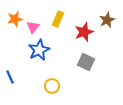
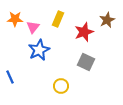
orange star: rotated 14 degrees clockwise
yellow circle: moved 9 px right
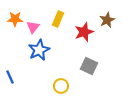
gray square: moved 3 px right, 4 px down
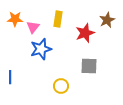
yellow rectangle: rotated 14 degrees counterclockwise
red star: moved 1 px right, 1 px down
blue star: moved 2 px right, 1 px up; rotated 10 degrees clockwise
gray square: rotated 24 degrees counterclockwise
blue line: rotated 24 degrees clockwise
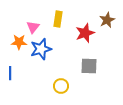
orange star: moved 4 px right, 23 px down
blue line: moved 4 px up
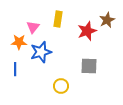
red star: moved 2 px right, 2 px up
blue star: moved 3 px down
blue line: moved 5 px right, 4 px up
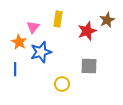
orange star: rotated 28 degrees clockwise
yellow circle: moved 1 px right, 2 px up
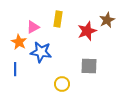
pink triangle: rotated 24 degrees clockwise
blue star: rotated 25 degrees clockwise
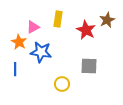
red star: moved 1 px left, 1 px up; rotated 24 degrees counterclockwise
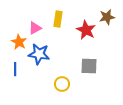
brown star: moved 3 px up; rotated 14 degrees clockwise
pink triangle: moved 2 px right, 1 px down
blue star: moved 2 px left, 2 px down
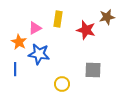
red star: rotated 12 degrees counterclockwise
gray square: moved 4 px right, 4 px down
